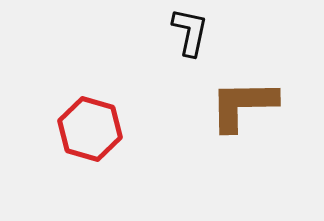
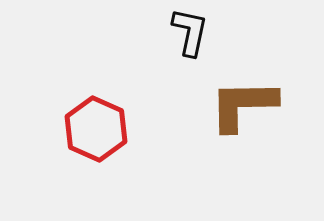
red hexagon: moved 6 px right; rotated 8 degrees clockwise
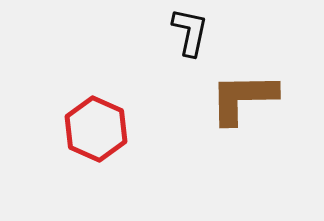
brown L-shape: moved 7 px up
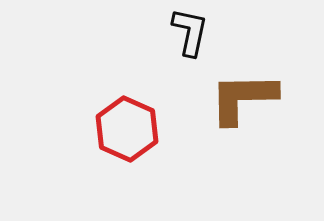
red hexagon: moved 31 px right
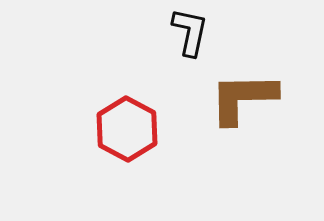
red hexagon: rotated 4 degrees clockwise
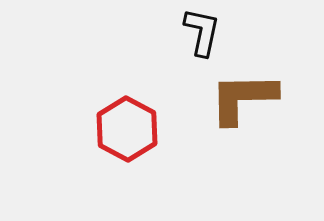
black L-shape: moved 12 px right
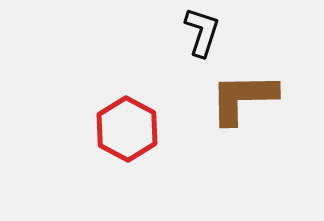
black L-shape: rotated 6 degrees clockwise
